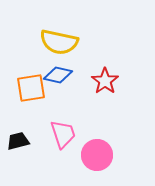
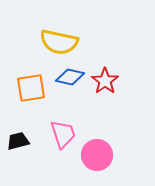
blue diamond: moved 12 px right, 2 px down
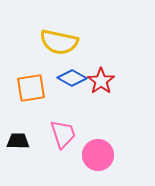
blue diamond: moved 2 px right, 1 px down; rotated 16 degrees clockwise
red star: moved 4 px left
black trapezoid: rotated 15 degrees clockwise
pink circle: moved 1 px right
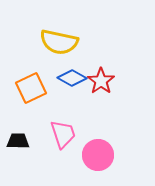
orange square: rotated 16 degrees counterclockwise
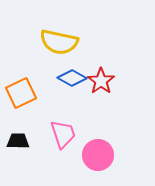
orange square: moved 10 px left, 5 px down
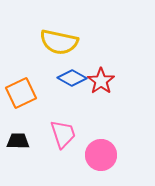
pink circle: moved 3 px right
